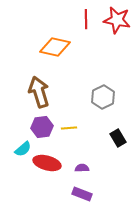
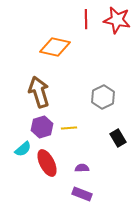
purple hexagon: rotated 10 degrees counterclockwise
red ellipse: rotated 48 degrees clockwise
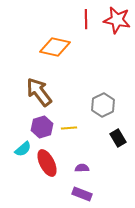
brown arrow: rotated 20 degrees counterclockwise
gray hexagon: moved 8 px down
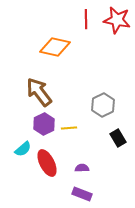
purple hexagon: moved 2 px right, 3 px up; rotated 10 degrees counterclockwise
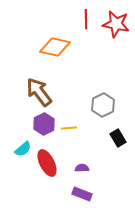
red star: moved 1 px left, 4 px down
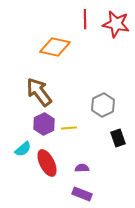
red line: moved 1 px left
black rectangle: rotated 12 degrees clockwise
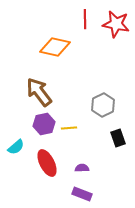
purple hexagon: rotated 15 degrees clockwise
cyan semicircle: moved 7 px left, 2 px up
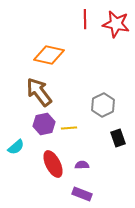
orange diamond: moved 6 px left, 8 px down
red ellipse: moved 6 px right, 1 px down
purple semicircle: moved 3 px up
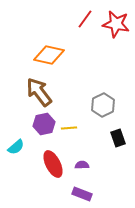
red line: rotated 36 degrees clockwise
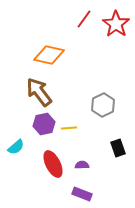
red line: moved 1 px left
red star: rotated 24 degrees clockwise
black rectangle: moved 10 px down
